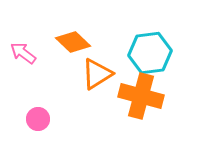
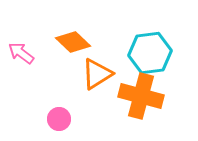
pink arrow: moved 2 px left
pink circle: moved 21 px right
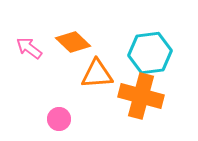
pink arrow: moved 8 px right, 5 px up
orange triangle: rotated 28 degrees clockwise
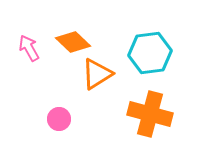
pink arrow: rotated 24 degrees clockwise
orange triangle: rotated 28 degrees counterclockwise
orange cross: moved 9 px right, 18 px down
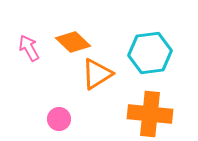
orange cross: rotated 9 degrees counterclockwise
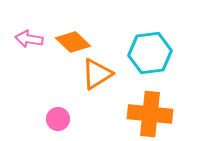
pink arrow: moved 9 px up; rotated 52 degrees counterclockwise
pink circle: moved 1 px left
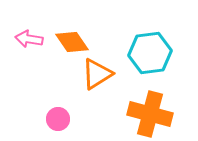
orange diamond: moved 1 px left; rotated 12 degrees clockwise
orange cross: rotated 9 degrees clockwise
